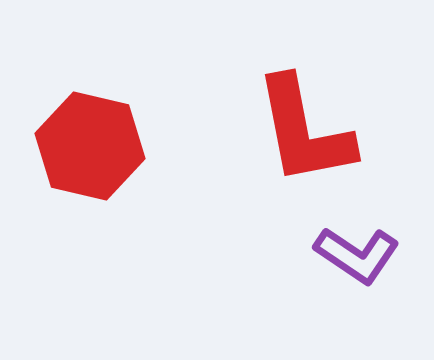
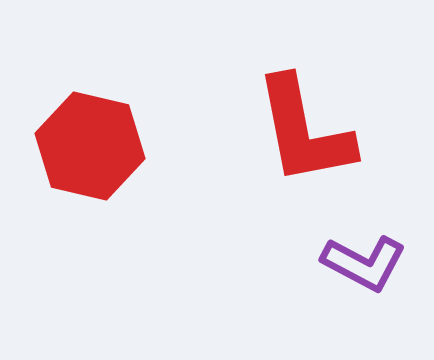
purple L-shape: moved 7 px right, 8 px down; rotated 6 degrees counterclockwise
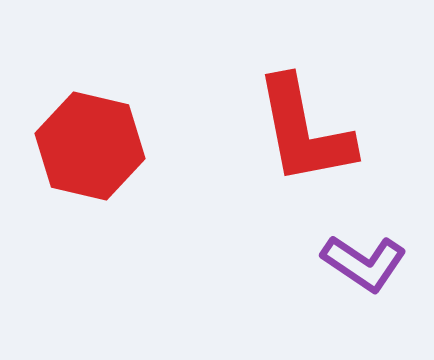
purple L-shape: rotated 6 degrees clockwise
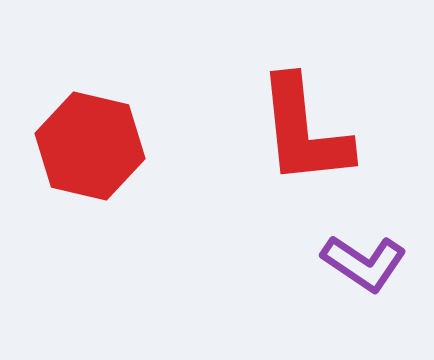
red L-shape: rotated 5 degrees clockwise
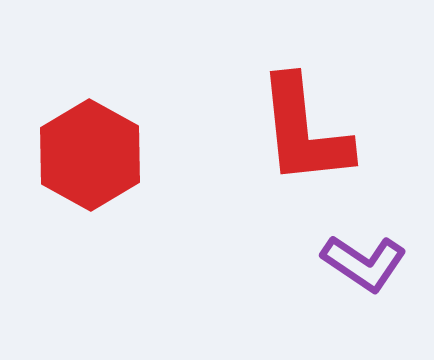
red hexagon: moved 9 px down; rotated 16 degrees clockwise
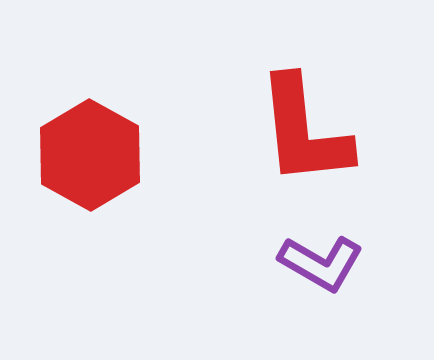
purple L-shape: moved 43 px left; rotated 4 degrees counterclockwise
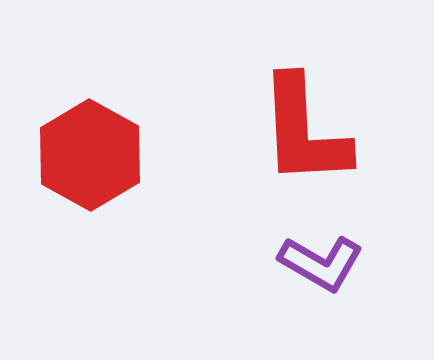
red L-shape: rotated 3 degrees clockwise
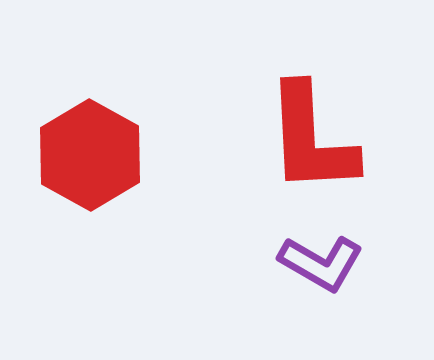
red L-shape: moved 7 px right, 8 px down
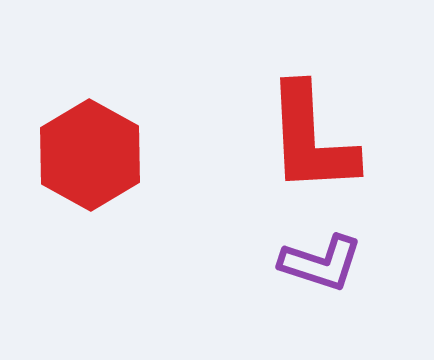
purple L-shape: rotated 12 degrees counterclockwise
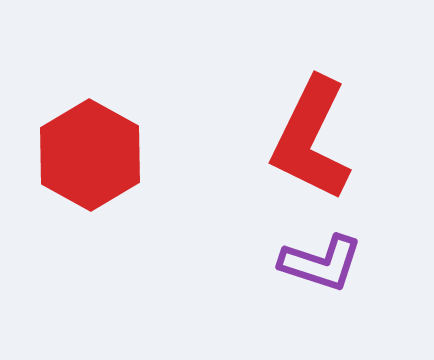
red L-shape: rotated 29 degrees clockwise
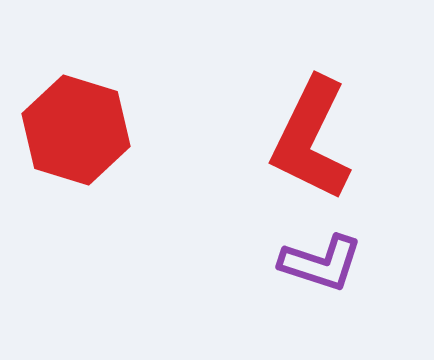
red hexagon: moved 14 px left, 25 px up; rotated 12 degrees counterclockwise
